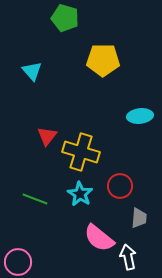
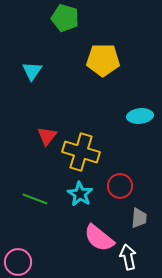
cyan triangle: rotated 15 degrees clockwise
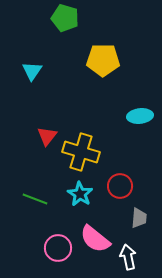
pink semicircle: moved 4 px left, 1 px down
pink circle: moved 40 px right, 14 px up
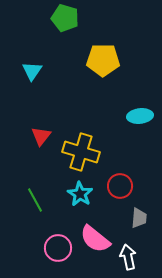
red triangle: moved 6 px left
green line: moved 1 px down; rotated 40 degrees clockwise
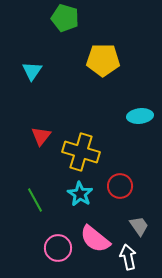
gray trapezoid: moved 8 px down; rotated 40 degrees counterclockwise
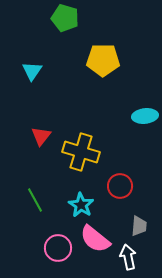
cyan ellipse: moved 5 px right
cyan star: moved 1 px right, 11 px down
gray trapezoid: rotated 40 degrees clockwise
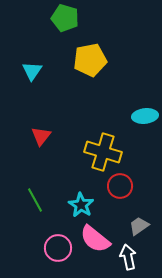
yellow pentagon: moved 13 px left; rotated 12 degrees counterclockwise
yellow cross: moved 22 px right
gray trapezoid: rotated 130 degrees counterclockwise
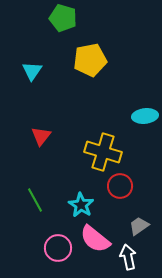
green pentagon: moved 2 px left
